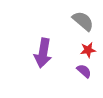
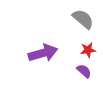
gray semicircle: moved 2 px up
purple arrow: rotated 116 degrees counterclockwise
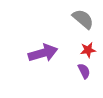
purple semicircle: rotated 21 degrees clockwise
